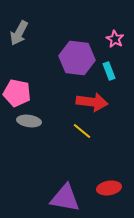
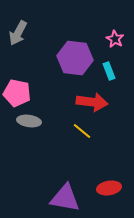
gray arrow: moved 1 px left
purple hexagon: moved 2 px left
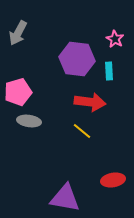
purple hexagon: moved 2 px right, 1 px down
cyan rectangle: rotated 18 degrees clockwise
pink pentagon: moved 1 px right, 1 px up; rotated 28 degrees counterclockwise
red arrow: moved 2 px left
red ellipse: moved 4 px right, 8 px up
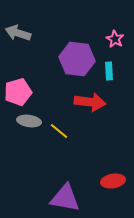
gray arrow: rotated 80 degrees clockwise
yellow line: moved 23 px left
red ellipse: moved 1 px down
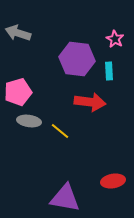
yellow line: moved 1 px right
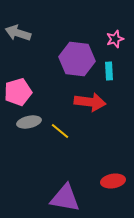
pink star: rotated 24 degrees clockwise
gray ellipse: moved 1 px down; rotated 20 degrees counterclockwise
